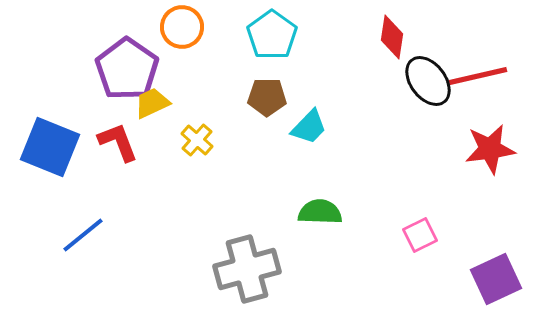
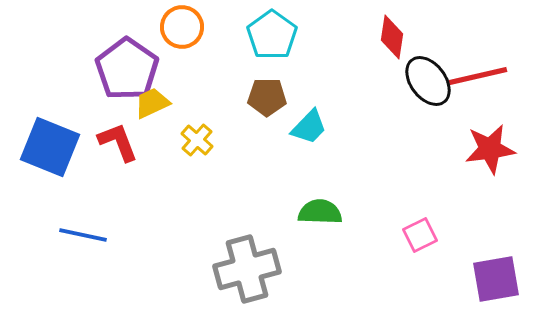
blue line: rotated 51 degrees clockwise
purple square: rotated 15 degrees clockwise
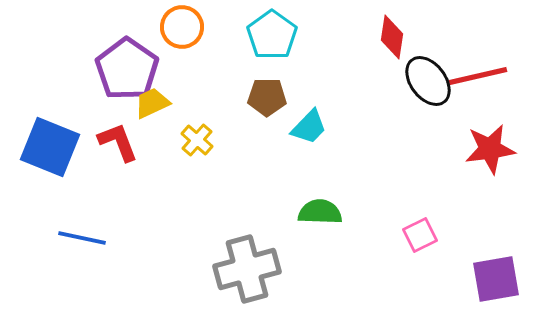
blue line: moved 1 px left, 3 px down
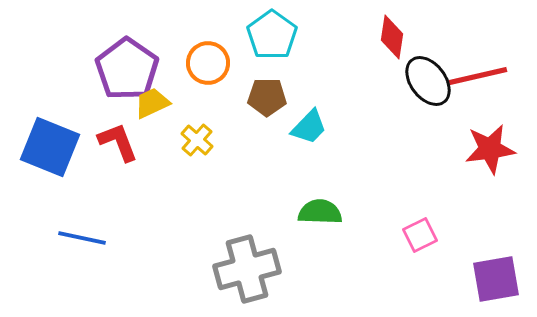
orange circle: moved 26 px right, 36 px down
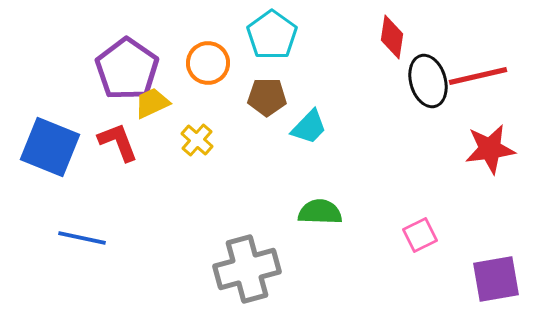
black ellipse: rotated 21 degrees clockwise
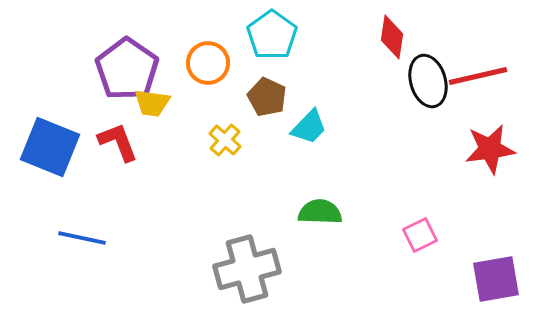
brown pentagon: rotated 24 degrees clockwise
yellow trapezoid: rotated 147 degrees counterclockwise
yellow cross: moved 28 px right
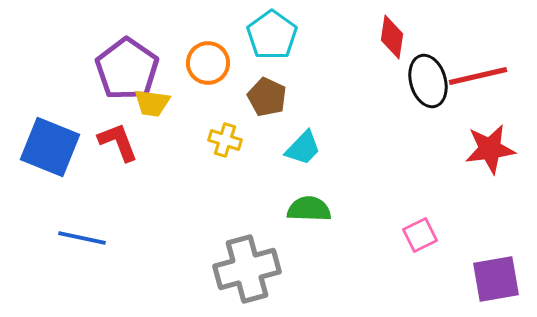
cyan trapezoid: moved 6 px left, 21 px down
yellow cross: rotated 24 degrees counterclockwise
green semicircle: moved 11 px left, 3 px up
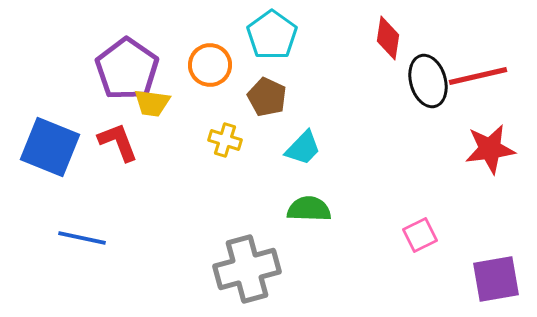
red diamond: moved 4 px left, 1 px down
orange circle: moved 2 px right, 2 px down
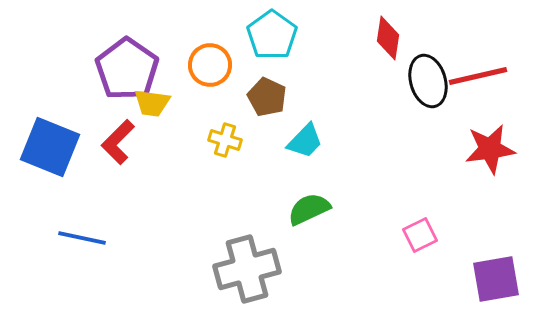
red L-shape: rotated 114 degrees counterclockwise
cyan trapezoid: moved 2 px right, 7 px up
green semicircle: rotated 27 degrees counterclockwise
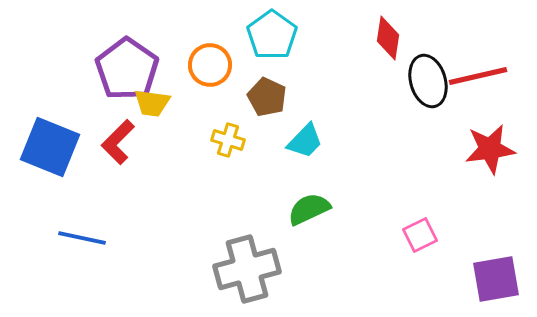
yellow cross: moved 3 px right
